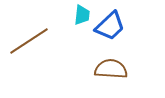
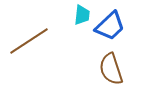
brown semicircle: rotated 112 degrees counterclockwise
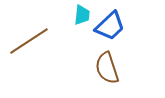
brown semicircle: moved 4 px left, 1 px up
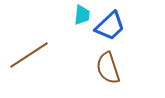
brown line: moved 14 px down
brown semicircle: moved 1 px right
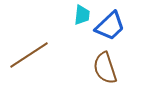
brown semicircle: moved 3 px left
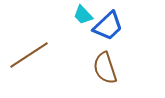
cyan trapezoid: moved 1 px right; rotated 130 degrees clockwise
blue trapezoid: moved 2 px left
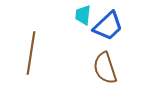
cyan trapezoid: rotated 50 degrees clockwise
brown line: moved 2 px right, 2 px up; rotated 48 degrees counterclockwise
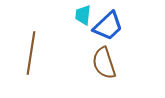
brown semicircle: moved 1 px left, 5 px up
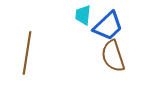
brown line: moved 4 px left
brown semicircle: moved 9 px right, 7 px up
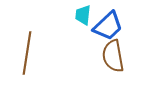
brown semicircle: rotated 8 degrees clockwise
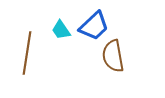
cyan trapezoid: moved 22 px left, 15 px down; rotated 40 degrees counterclockwise
blue trapezoid: moved 14 px left
